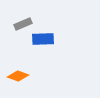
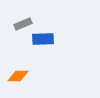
orange diamond: rotated 20 degrees counterclockwise
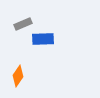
orange diamond: rotated 55 degrees counterclockwise
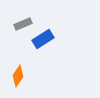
blue rectangle: rotated 30 degrees counterclockwise
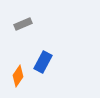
blue rectangle: moved 23 px down; rotated 30 degrees counterclockwise
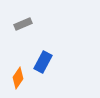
orange diamond: moved 2 px down
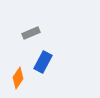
gray rectangle: moved 8 px right, 9 px down
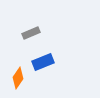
blue rectangle: rotated 40 degrees clockwise
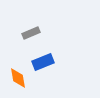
orange diamond: rotated 45 degrees counterclockwise
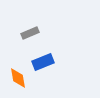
gray rectangle: moved 1 px left
